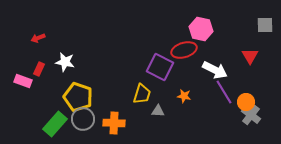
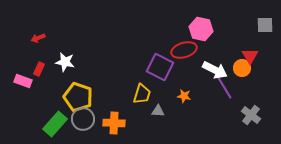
purple line: moved 5 px up
orange circle: moved 4 px left, 34 px up
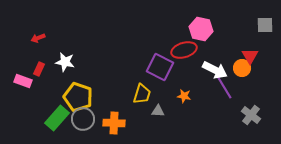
green rectangle: moved 2 px right, 6 px up
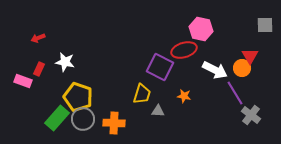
purple line: moved 11 px right, 6 px down
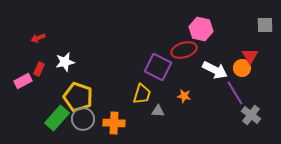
white star: rotated 24 degrees counterclockwise
purple square: moved 2 px left
pink rectangle: rotated 48 degrees counterclockwise
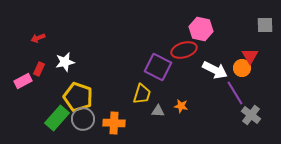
orange star: moved 3 px left, 10 px down
